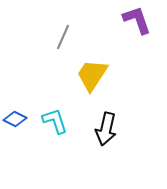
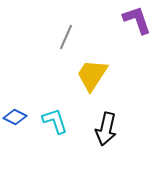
gray line: moved 3 px right
blue diamond: moved 2 px up
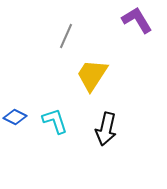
purple L-shape: rotated 12 degrees counterclockwise
gray line: moved 1 px up
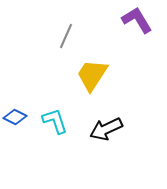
black arrow: rotated 52 degrees clockwise
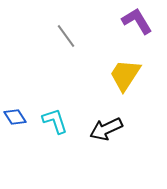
purple L-shape: moved 1 px down
gray line: rotated 60 degrees counterclockwise
yellow trapezoid: moved 33 px right
blue diamond: rotated 30 degrees clockwise
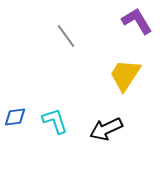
blue diamond: rotated 65 degrees counterclockwise
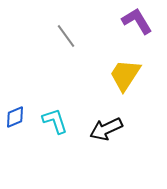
blue diamond: rotated 15 degrees counterclockwise
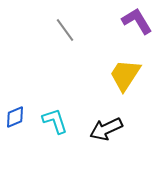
gray line: moved 1 px left, 6 px up
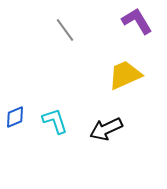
yellow trapezoid: rotated 33 degrees clockwise
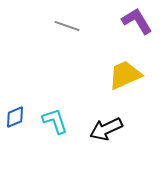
gray line: moved 2 px right, 4 px up; rotated 35 degrees counterclockwise
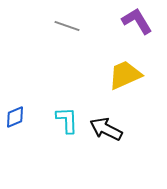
cyan L-shape: moved 12 px right, 1 px up; rotated 16 degrees clockwise
black arrow: rotated 52 degrees clockwise
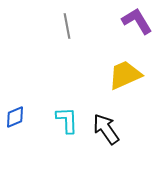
gray line: rotated 60 degrees clockwise
black arrow: rotated 28 degrees clockwise
